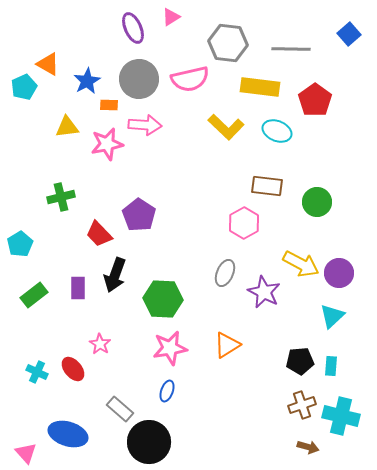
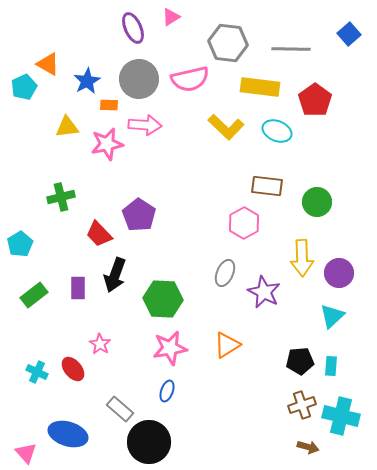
yellow arrow at (301, 264): moved 1 px right, 6 px up; rotated 60 degrees clockwise
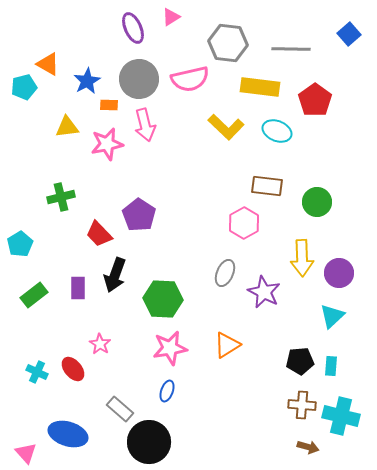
cyan pentagon at (24, 87): rotated 10 degrees clockwise
pink arrow at (145, 125): rotated 72 degrees clockwise
brown cross at (302, 405): rotated 24 degrees clockwise
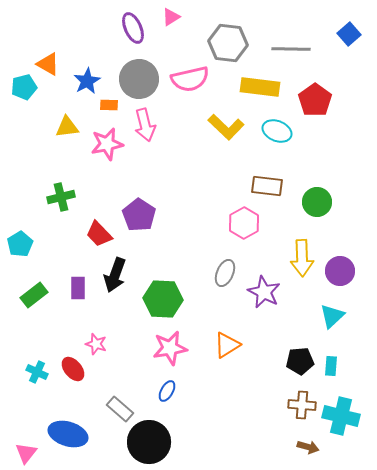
purple circle at (339, 273): moved 1 px right, 2 px up
pink star at (100, 344): moved 4 px left; rotated 15 degrees counterclockwise
blue ellipse at (167, 391): rotated 10 degrees clockwise
pink triangle at (26, 453): rotated 20 degrees clockwise
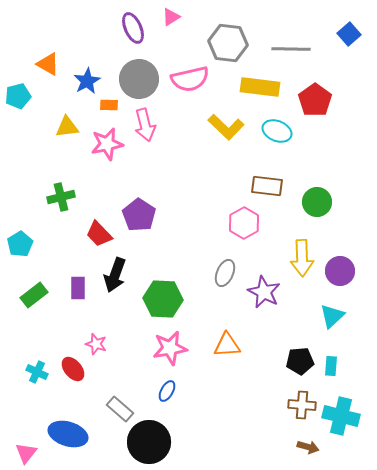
cyan pentagon at (24, 87): moved 6 px left, 9 px down
orange triangle at (227, 345): rotated 28 degrees clockwise
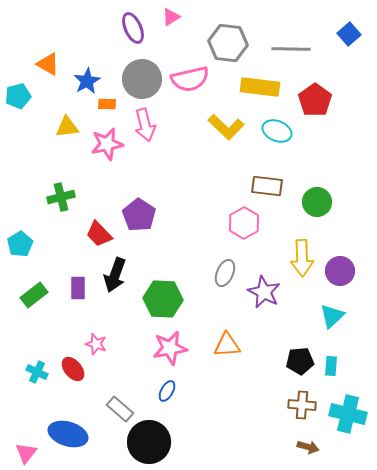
gray circle at (139, 79): moved 3 px right
orange rectangle at (109, 105): moved 2 px left, 1 px up
cyan cross at (341, 416): moved 7 px right, 2 px up
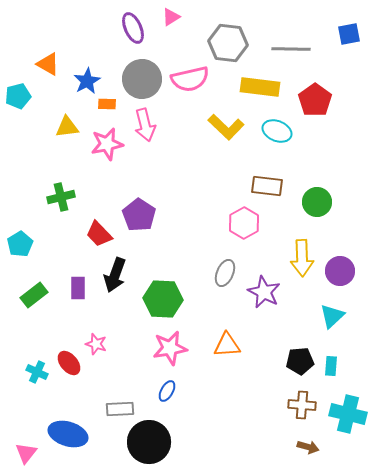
blue square at (349, 34): rotated 30 degrees clockwise
red ellipse at (73, 369): moved 4 px left, 6 px up
gray rectangle at (120, 409): rotated 44 degrees counterclockwise
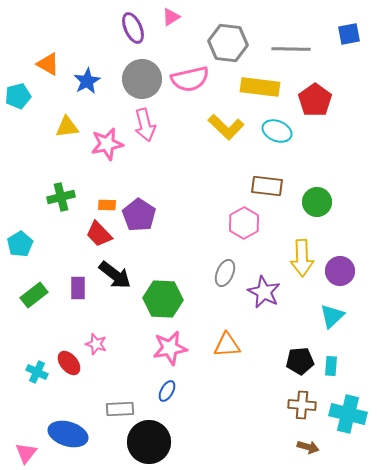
orange rectangle at (107, 104): moved 101 px down
black arrow at (115, 275): rotated 72 degrees counterclockwise
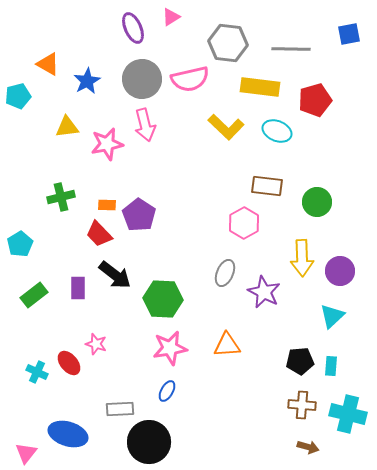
red pentagon at (315, 100): rotated 20 degrees clockwise
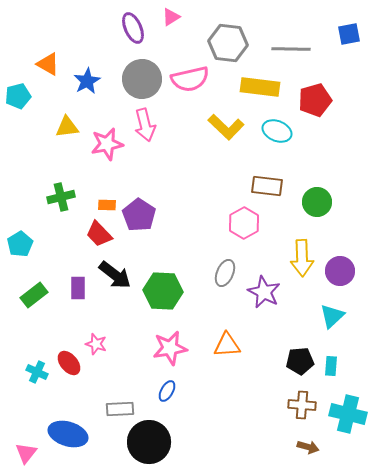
green hexagon at (163, 299): moved 8 px up
